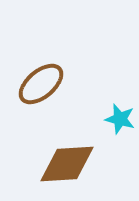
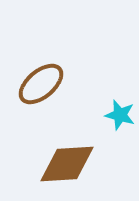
cyan star: moved 4 px up
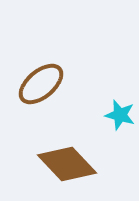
brown diamond: rotated 50 degrees clockwise
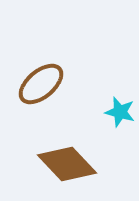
cyan star: moved 3 px up
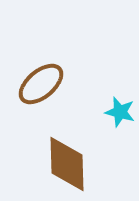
brown diamond: rotated 42 degrees clockwise
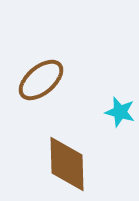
brown ellipse: moved 4 px up
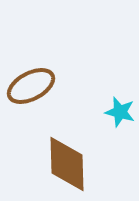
brown ellipse: moved 10 px left, 6 px down; rotated 12 degrees clockwise
